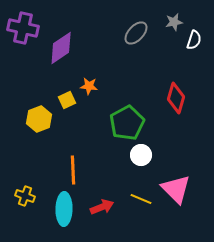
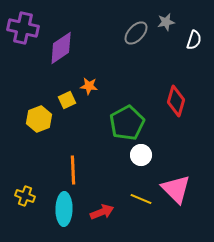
gray star: moved 8 px left
red diamond: moved 3 px down
red arrow: moved 5 px down
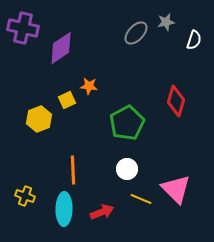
white circle: moved 14 px left, 14 px down
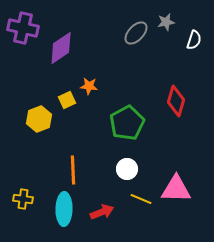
pink triangle: rotated 44 degrees counterclockwise
yellow cross: moved 2 px left, 3 px down; rotated 12 degrees counterclockwise
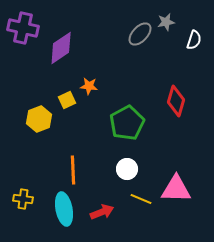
gray ellipse: moved 4 px right, 1 px down
cyan ellipse: rotated 12 degrees counterclockwise
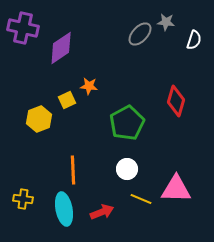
gray star: rotated 18 degrees clockwise
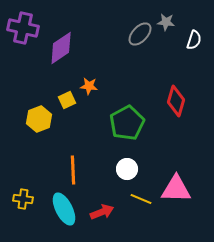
cyan ellipse: rotated 16 degrees counterclockwise
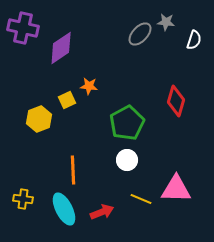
white circle: moved 9 px up
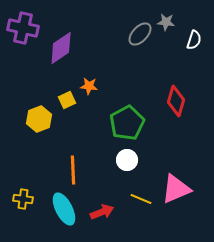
pink triangle: rotated 24 degrees counterclockwise
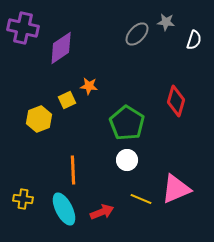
gray ellipse: moved 3 px left
green pentagon: rotated 12 degrees counterclockwise
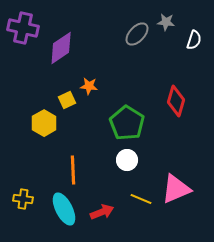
yellow hexagon: moved 5 px right, 4 px down; rotated 10 degrees counterclockwise
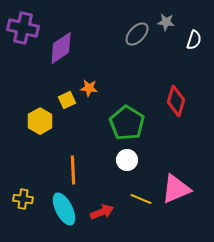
orange star: moved 2 px down
yellow hexagon: moved 4 px left, 2 px up
